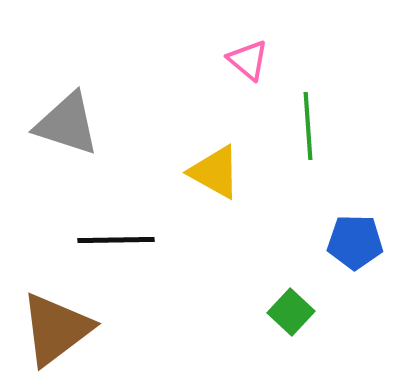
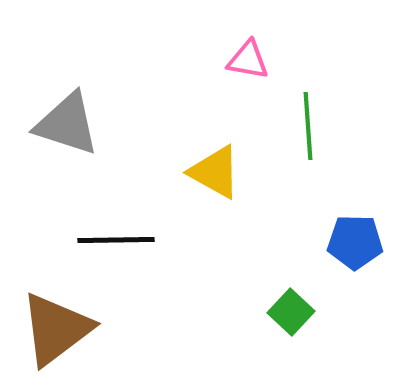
pink triangle: rotated 30 degrees counterclockwise
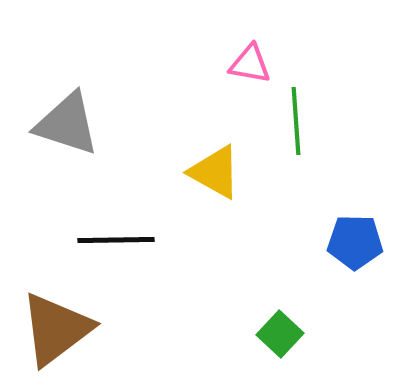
pink triangle: moved 2 px right, 4 px down
green line: moved 12 px left, 5 px up
green square: moved 11 px left, 22 px down
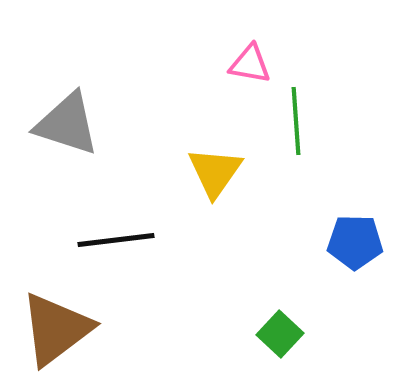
yellow triangle: rotated 36 degrees clockwise
black line: rotated 6 degrees counterclockwise
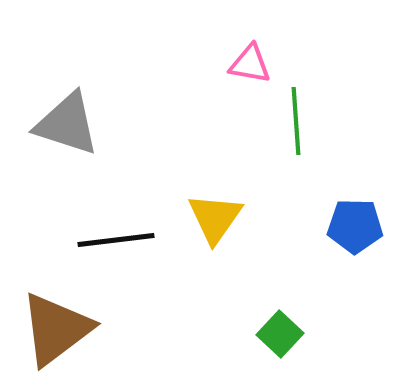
yellow triangle: moved 46 px down
blue pentagon: moved 16 px up
